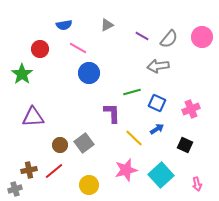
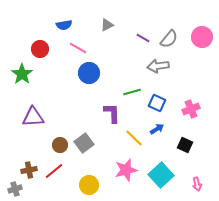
purple line: moved 1 px right, 2 px down
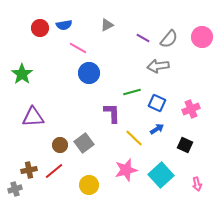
red circle: moved 21 px up
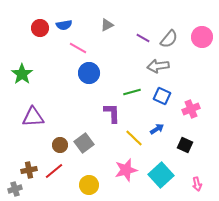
blue square: moved 5 px right, 7 px up
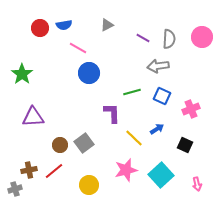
gray semicircle: rotated 36 degrees counterclockwise
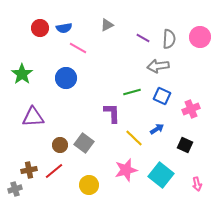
blue semicircle: moved 3 px down
pink circle: moved 2 px left
blue circle: moved 23 px left, 5 px down
gray square: rotated 18 degrees counterclockwise
cyan square: rotated 10 degrees counterclockwise
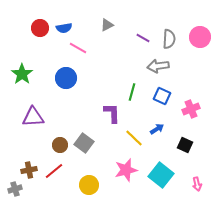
green line: rotated 60 degrees counterclockwise
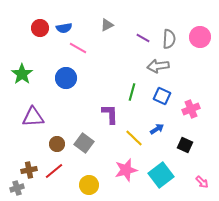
purple L-shape: moved 2 px left, 1 px down
brown circle: moved 3 px left, 1 px up
cyan square: rotated 15 degrees clockwise
pink arrow: moved 5 px right, 2 px up; rotated 32 degrees counterclockwise
gray cross: moved 2 px right, 1 px up
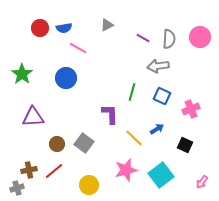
pink arrow: rotated 80 degrees clockwise
